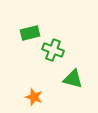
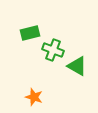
green triangle: moved 4 px right, 13 px up; rotated 15 degrees clockwise
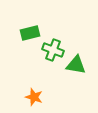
green triangle: moved 1 px left, 1 px up; rotated 20 degrees counterclockwise
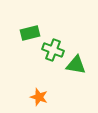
orange star: moved 5 px right
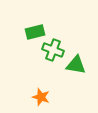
green rectangle: moved 5 px right, 1 px up
orange star: moved 2 px right
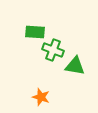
green rectangle: rotated 18 degrees clockwise
green triangle: moved 1 px left, 1 px down
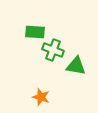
green triangle: moved 1 px right
